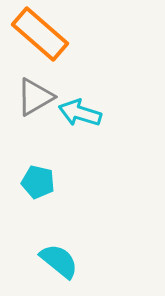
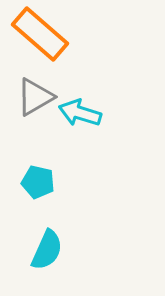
cyan semicircle: moved 12 px left, 11 px up; rotated 75 degrees clockwise
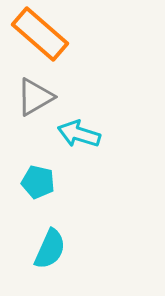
cyan arrow: moved 1 px left, 21 px down
cyan semicircle: moved 3 px right, 1 px up
